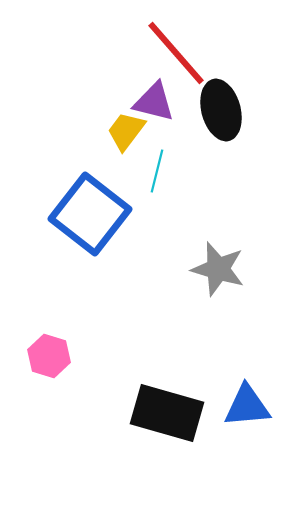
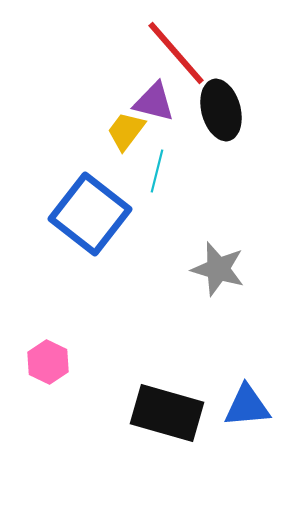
pink hexagon: moved 1 px left, 6 px down; rotated 9 degrees clockwise
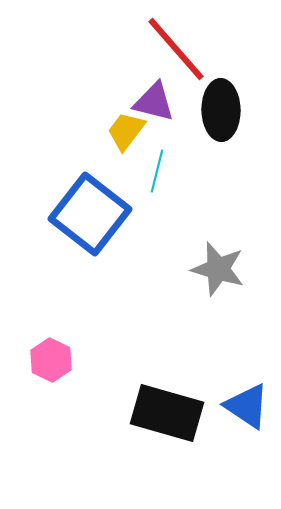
red line: moved 4 px up
black ellipse: rotated 14 degrees clockwise
pink hexagon: moved 3 px right, 2 px up
blue triangle: rotated 39 degrees clockwise
